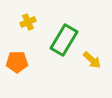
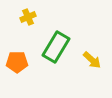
yellow cross: moved 5 px up
green rectangle: moved 8 px left, 7 px down
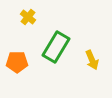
yellow cross: rotated 28 degrees counterclockwise
yellow arrow: rotated 24 degrees clockwise
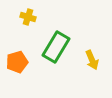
yellow cross: rotated 21 degrees counterclockwise
orange pentagon: rotated 15 degrees counterclockwise
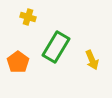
orange pentagon: moved 1 px right; rotated 20 degrees counterclockwise
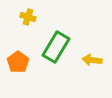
yellow arrow: rotated 120 degrees clockwise
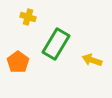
green rectangle: moved 3 px up
yellow arrow: rotated 12 degrees clockwise
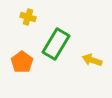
orange pentagon: moved 4 px right
